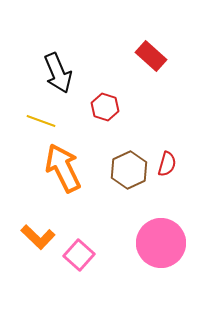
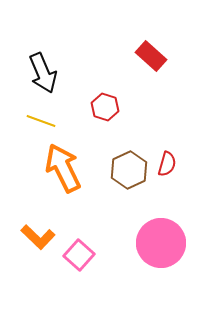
black arrow: moved 15 px left
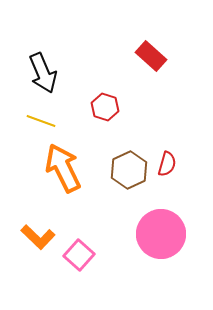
pink circle: moved 9 px up
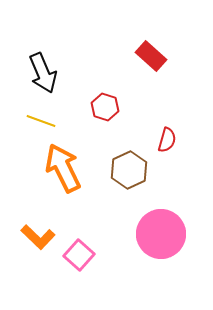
red semicircle: moved 24 px up
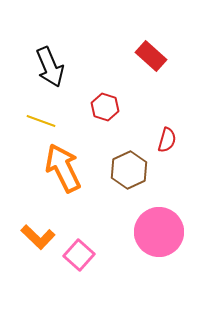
black arrow: moved 7 px right, 6 px up
pink circle: moved 2 px left, 2 px up
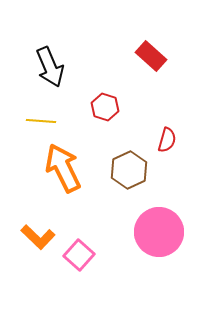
yellow line: rotated 16 degrees counterclockwise
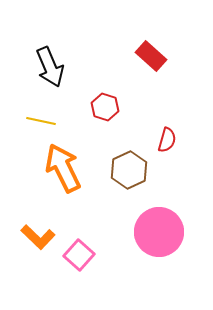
yellow line: rotated 8 degrees clockwise
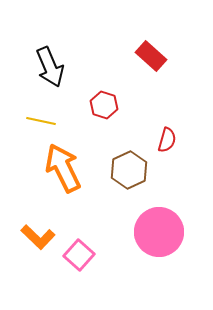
red hexagon: moved 1 px left, 2 px up
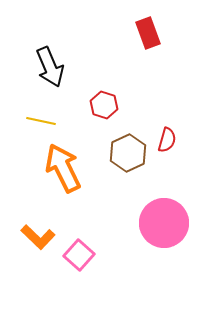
red rectangle: moved 3 px left, 23 px up; rotated 28 degrees clockwise
brown hexagon: moved 1 px left, 17 px up
pink circle: moved 5 px right, 9 px up
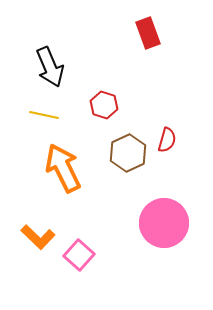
yellow line: moved 3 px right, 6 px up
